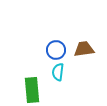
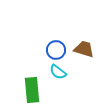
brown trapezoid: rotated 25 degrees clockwise
cyan semicircle: rotated 60 degrees counterclockwise
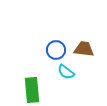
brown trapezoid: rotated 10 degrees counterclockwise
cyan semicircle: moved 8 px right
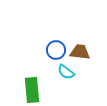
brown trapezoid: moved 4 px left, 3 px down
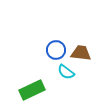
brown trapezoid: moved 1 px right, 1 px down
green rectangle: rotated 70 degrees clockwise
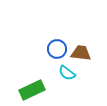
blue circle: moved 1 px right, 1 px up
cyan semicircle: moved 1 px right, 1 px down
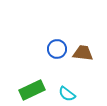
brown trapezoid: moved 2 px right
cyan semicircle: moved 21 px down
